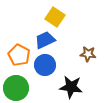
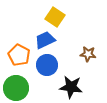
blue circle: moved 2 px right
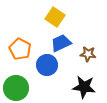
blue trapezoid: moved 16 px right, 3 px down
orange pentagon: moved 1 px right, 6 px up
black star: moved 13 px right
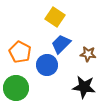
blue trapezoid: moved 1 px down; rotated 20 degrees counterclockwise
orange pentagon: moved 3 px down
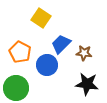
yellow square: moved 14 px left, 1 px down
brown star: moved 4 px left, 1 px up
black star: moved 3 px right, 3 px up
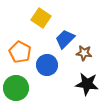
blue trapezoid: moved 4 px right, 5 px up
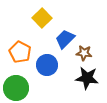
yellow square: moved 1 px right; rotated 12 degrees clockwise
black star: moved 6 px up
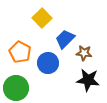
blue circle: moved 1 px right, 2 px up
black star: moved 1 px right, 2 px down
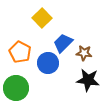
blue trapezoid: moved 2 px left, 4 px down
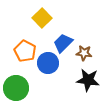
orange pentagon: moved 5 px right, 1 px up
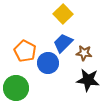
yellow square: moved 21 px right, 4 px up
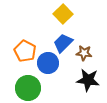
green circle: moved 12 px right
